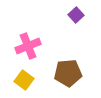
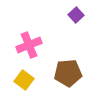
pink cross: moved 1 px right, 1 px up
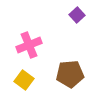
purple square: moved 1 px right
brown pentagon: moved 2 px right, 1 px down
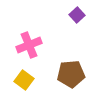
brown pentagon: moved 1 px right
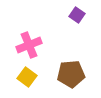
purple square: rotated 14 degrees counterclockwise
yellow square: moved 3 px right, 3 px up
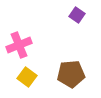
pink cross: moved 10 px left
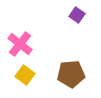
pink cross: moved 1 px right, 1 px up; rotated 30 degrees counterclockwise
yellow square: moved 2 px left, 2 px up
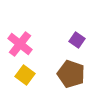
purple square: moved 25 px down
brown pentagon: rotated 24 degrees clockwise
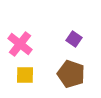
purple square: moved 3 px left, 1 px up
yellow square: rotated 36 degrees counterclockwise
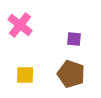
purple square: rotated 28 degrees counterclockwise
pink cross: moved 19 px up
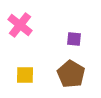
brown pentagon: rotated 12 degrees clockwise
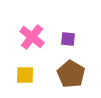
pink cross: moved 12 px right, 12 px down
purple square: moved 6 px left
